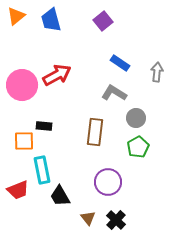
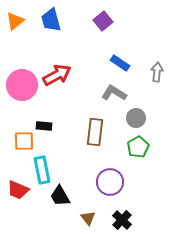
orange triangle: moved 1 px left, 5 px down
purple circle: moved 2 px right
red trapezoid: rotated 45 degrees clockwise
black cross: moved 6 px right
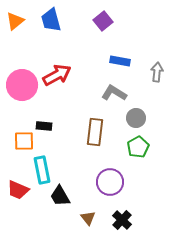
blue rectangle: moved 2 px up; rotated 24 degrees counterclockwise
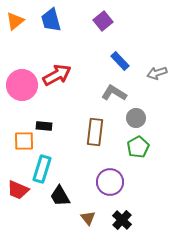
blue rectangle: rotated 36 degrees clockwise
gray arrow: moved 1 px down; rotated 114 degrees counterclockwise
cyan rectangle: moved 1 px up; rotated 28 degrees clockwise
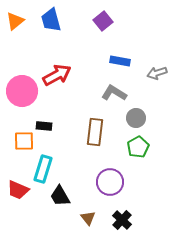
blue rectangle: rotated 36 degrees counterclockwise
pink circle: moved 6 px down
cyan rectangle: moved 1 px right
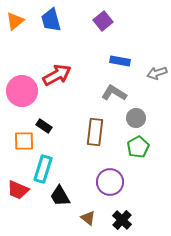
black rectangle: rotated 28 degrees clockwise
brown triangle: rotated 14 degrees counterclockwise
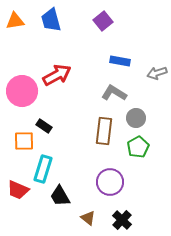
orange triangle: rotated 30 degrees clockwise
brown rectangle: moved 9 px right, 1 px up
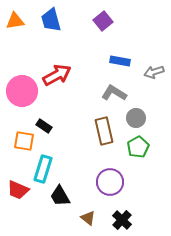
gray arrow: moved 3 px left, 1 px up
brown rectangle: rotated 20 degrees counterclockwise
orange square: rotated 10 degrees clockwise
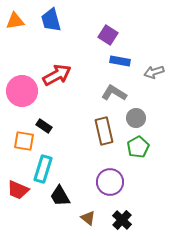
purple square: moved 5 px right, 14 px down; rotated 18 degrees counterclockwise
